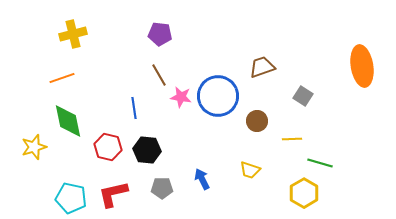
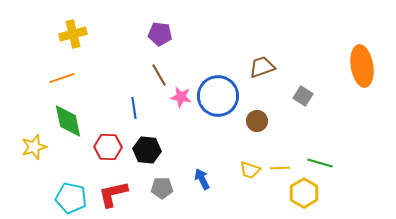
yellow line: moved 12 px left, 29 px down
red hexagon: rotated 12 degrees counterclockwise
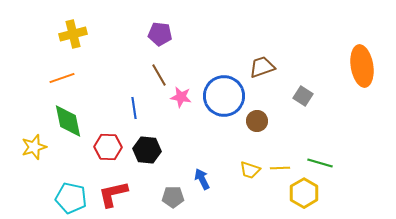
blue circle: moved 6 px right
gray pentagon: moved 11 px right, 9 px down
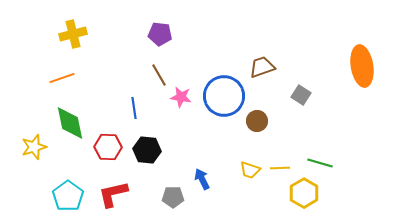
gray square: moved 2 px left, 1 px up
green diamond: moved 2 px right, 2 px down
cyan pentagon: moved 3 px left, 2 px up; rotated 24 degrees clockwise
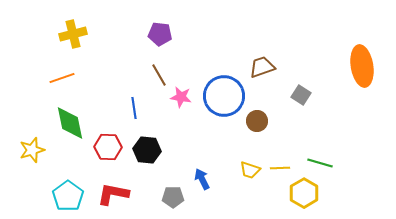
yellow star: moved 2 px left, 3 px down
red L-shape: rotated 24 degrees clockwise
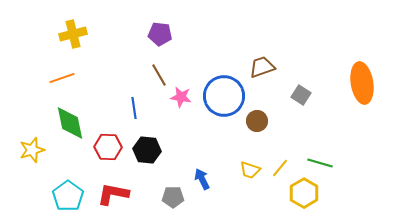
orange ellipse: moved 17 px down
yellow line: rotated 48 degrees counterclockwise
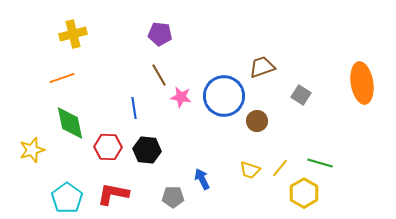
cyan pentagon: moved 1 px left, 2 px down
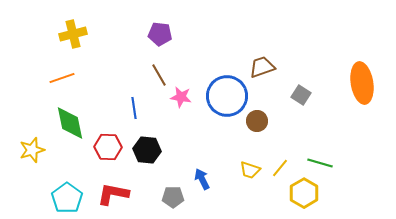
blue circle: moved 3 px right
